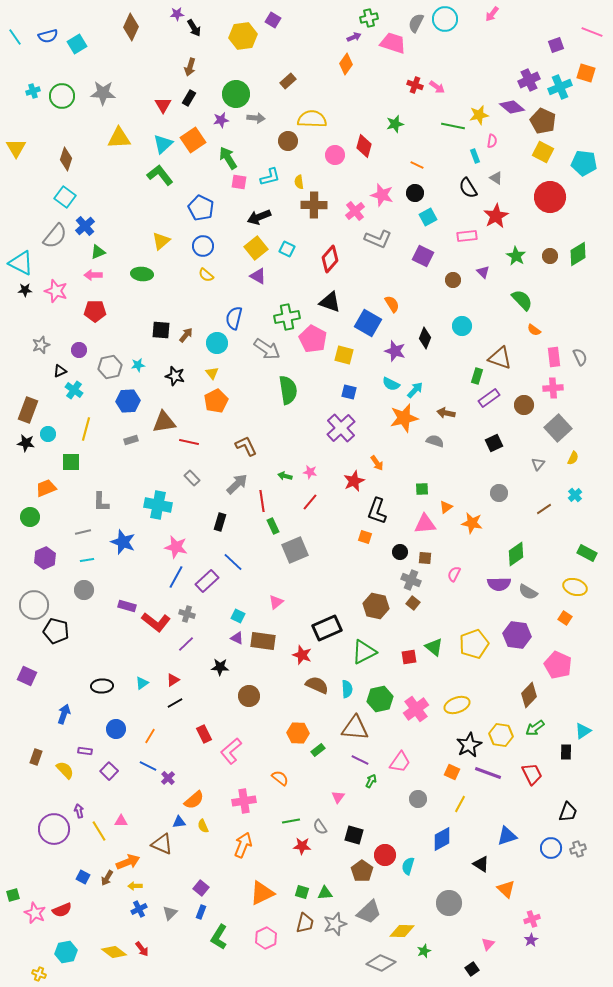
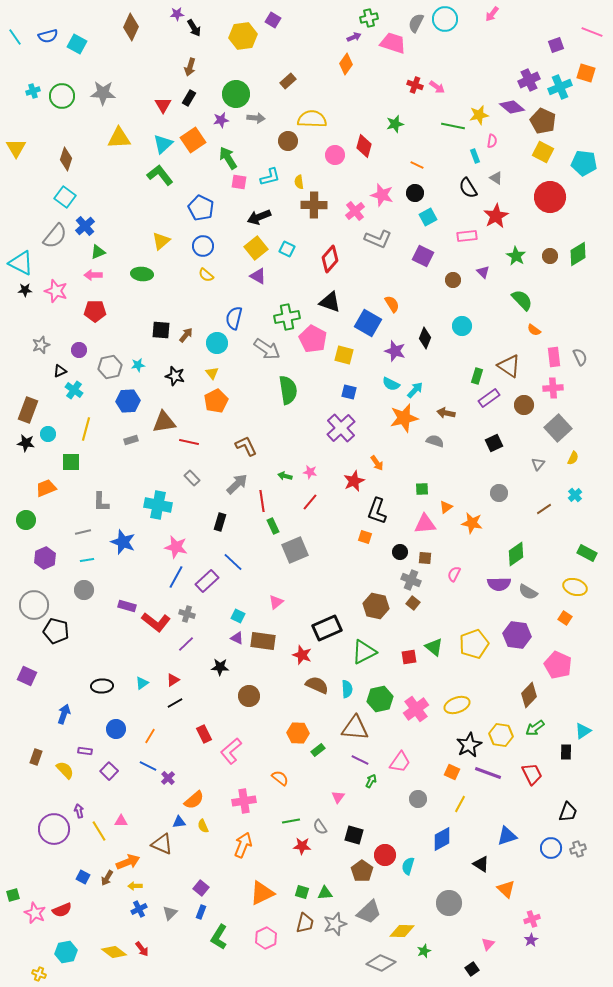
cyan square at (77, 44): rotated 30 degrees counterclockwise
brown triangle at (500, 358): moved 9 px right, 8 px down; rotated 15 degrees clockwise
green circle at (30, 517): moved 4 px left, 3 px down
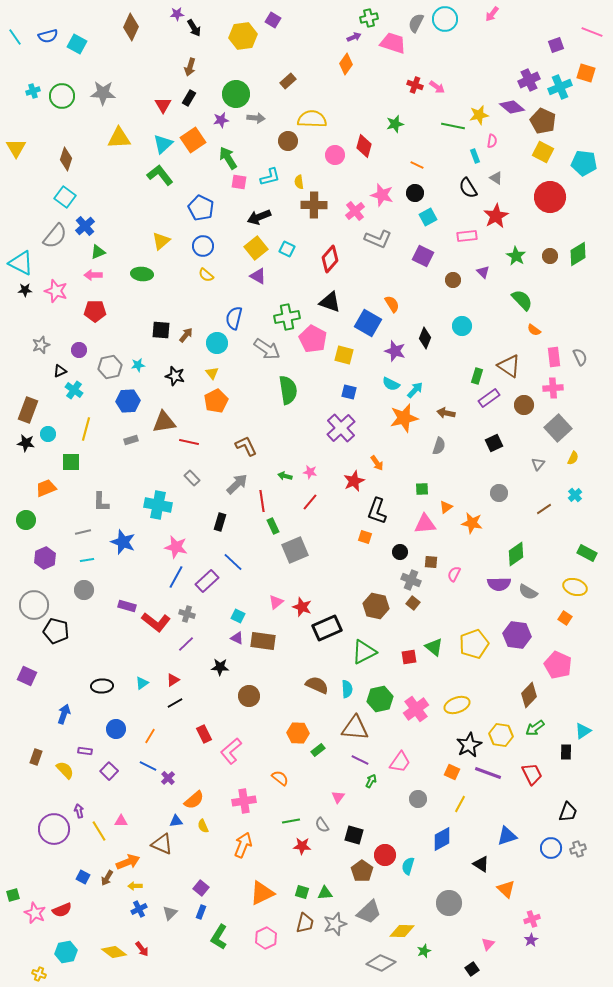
gray semicircle at (435, 441): moved 4 px right, 5 px down; rotated 90 degrees clockwise
brown square at (425, 558): moved 6 px right, 4 px down
red star at (302, 655): moved 48 px up
blue triangle at (179, 822): moved 3 px left, 1 px up
gray semicircle at (320, 827): moved 2 px right, 2 px up
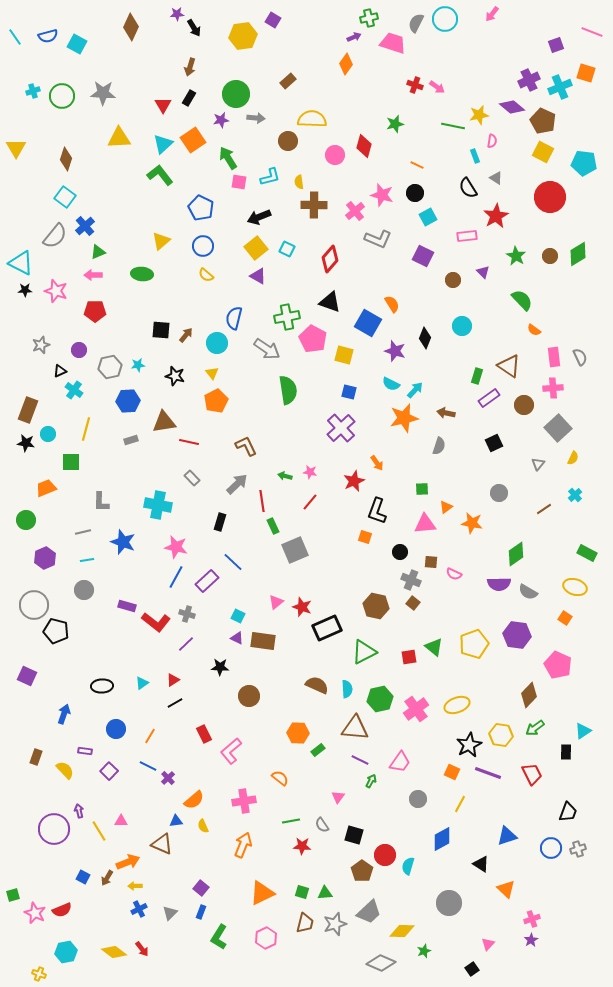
pink semicircle at (454, 574): rotated 91 degrees counterclockwise
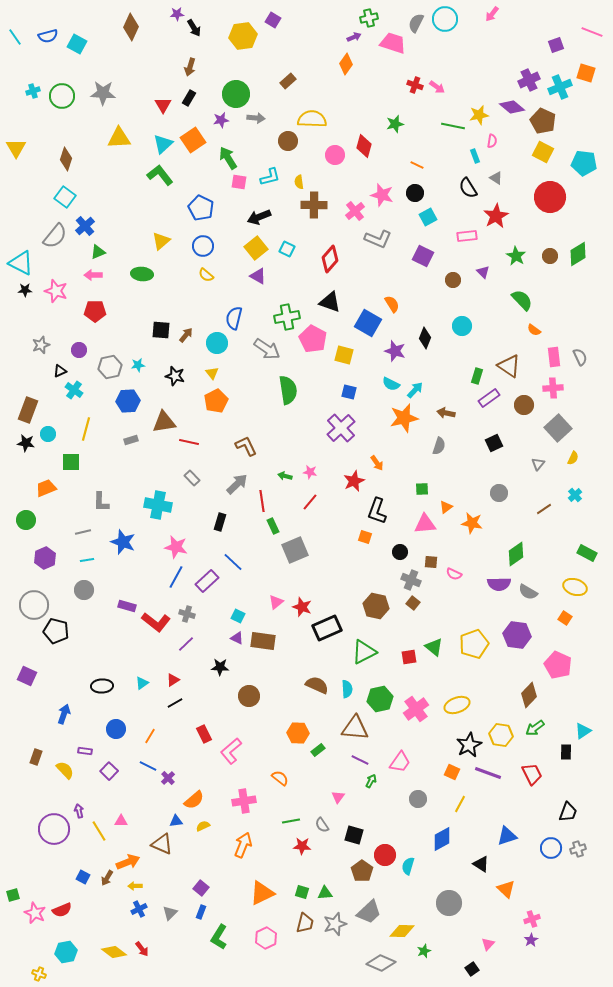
yellow semicircle at (203, 826): rotated 88 degrees clockwise
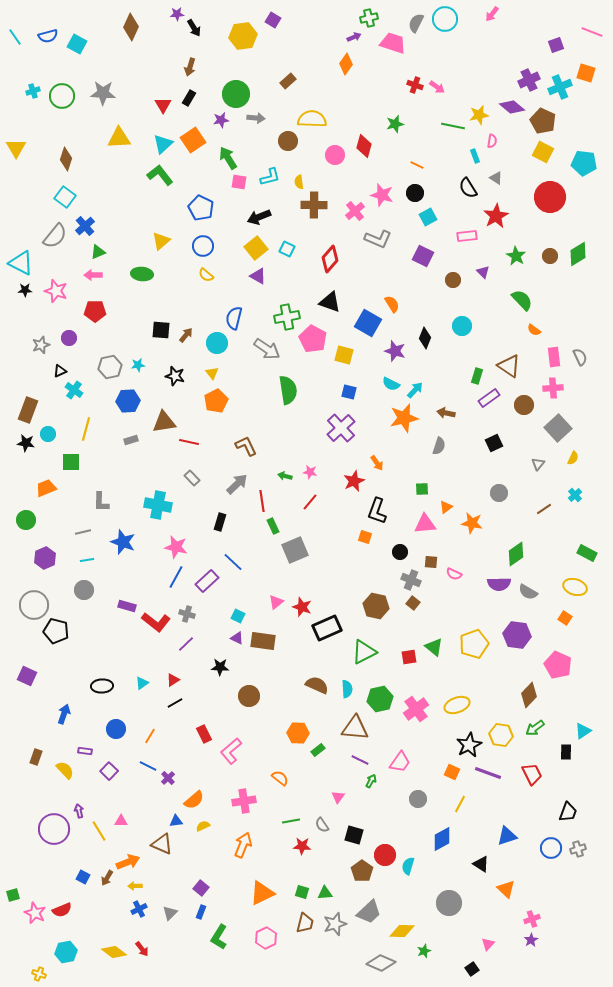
purple circle at (79, 350): moved 10 px left, 12 px up
